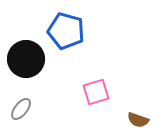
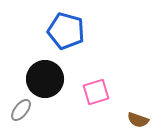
black circle: moved 19 px right, 20 px down
gray ellipse: moved 1 px down
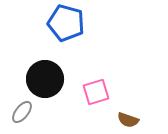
blue pentagon: moved 8 px up
gray ellipse: moved 1 px right, 2 px down
brown semicircle: moved 10 px left
